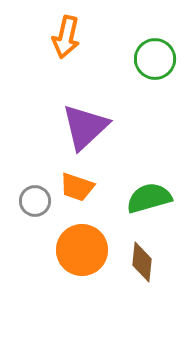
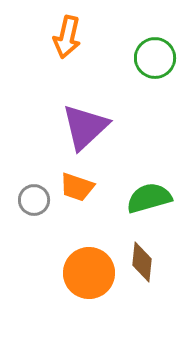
orange arrow: moved 1 px right
green circle: moved 1 px up
gray circle: moved 1 px left, 1 px up
orange circle: moved 7 px right, 23 px down
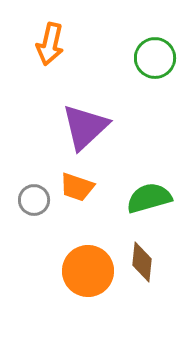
orange arrow: moved 17 px left, 7 px down
orange circle: moved 1 px left, 2 px up
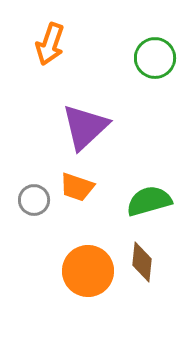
orange arrow: rotated 6 degrees clockwise
green semicircle: moved 3 px down
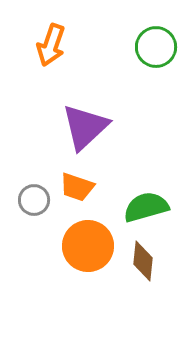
orange arrow: moved 1 px right, 1 px down
green circle: moved 1 px right, 11 px up
green semicircle: moved 3 px left, 6 px down
brown diamond: moved 1 px right, 1 px up
orange circle: moved 25 px up
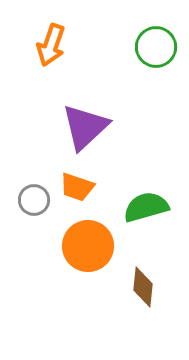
brown diamond: moved 26 px down
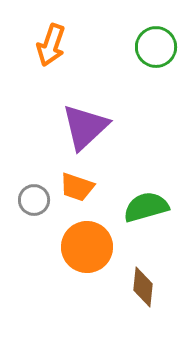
orange circle: moved 1 px left, 1 px down
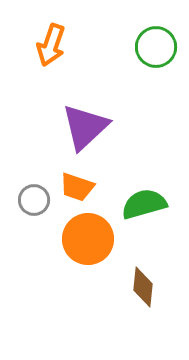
green semicircle: moved 2 px left, 3 px up
orange circle: moved 1 px right, 8 px up
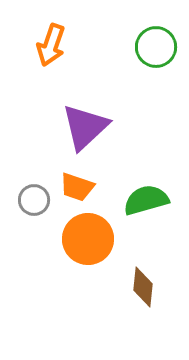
green semicircle: moved 2 px right, 4 px up
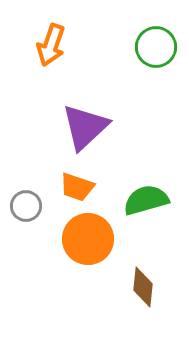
gray circle: moved 8 px left, 6 px down
